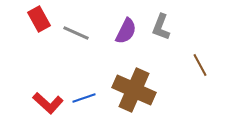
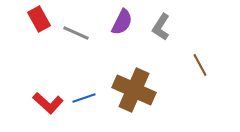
gray L-shape: rotated 12 degrees clockwise
purple semicircle: moved 4 px left, 9 px up
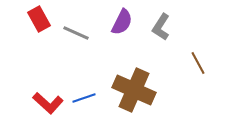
brown line: moved 2 px left, 2 px up
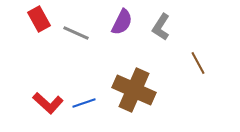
blue line: moved 5 px down
